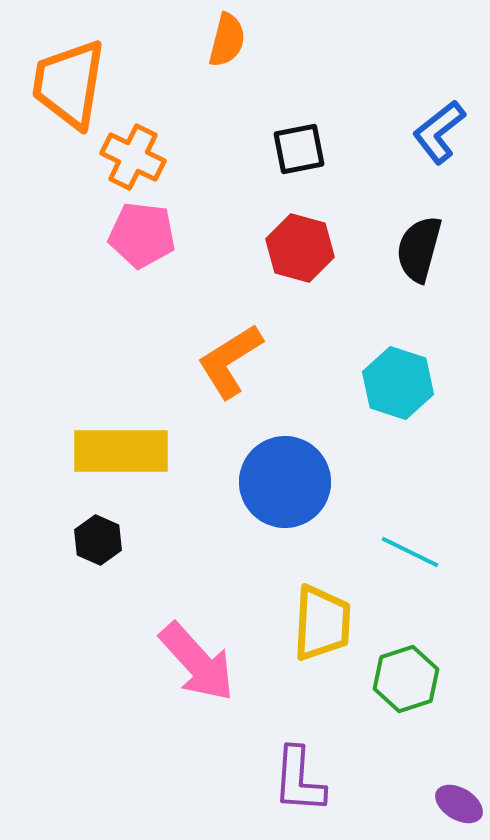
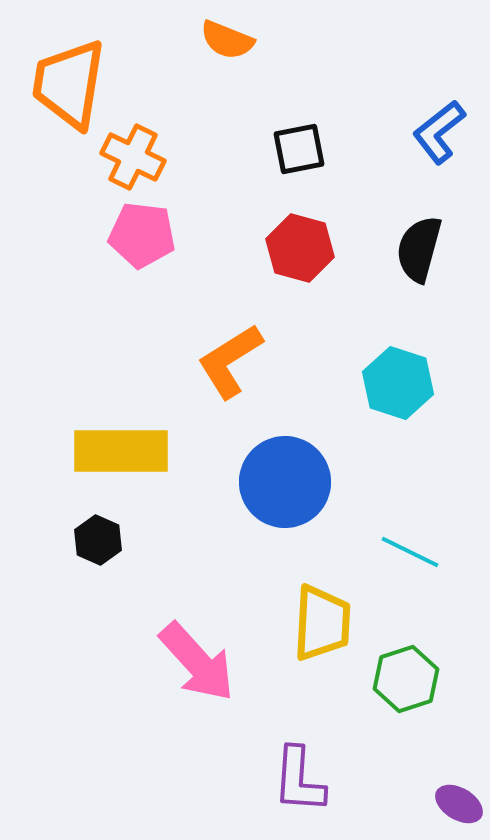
orange semicircle: rotated 98 degrees clockwise
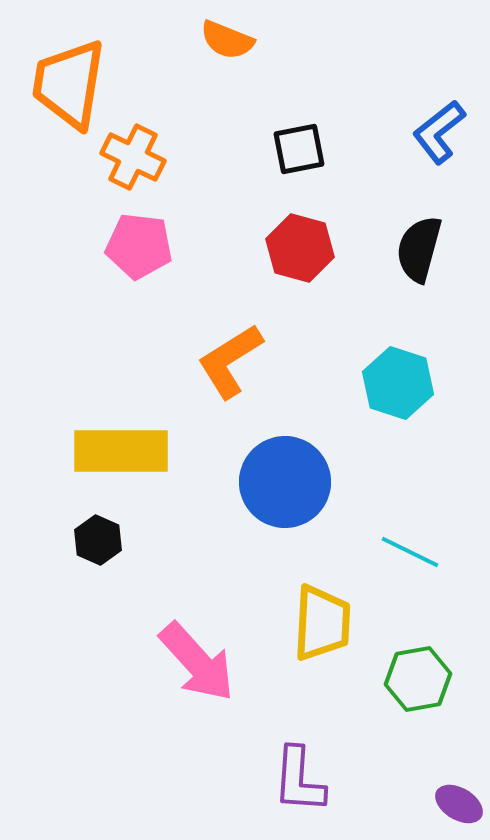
pink pentagon: moved 3 px left, 11 px down
green hexagon: moved 12 px right; rotated 8 degrees clockwise
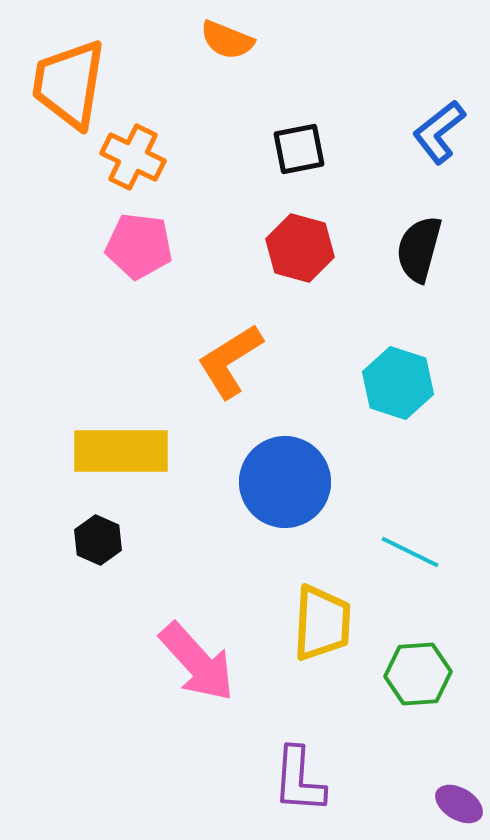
green hexagon: moved 5 px up; rotated 6 degrees clockwise
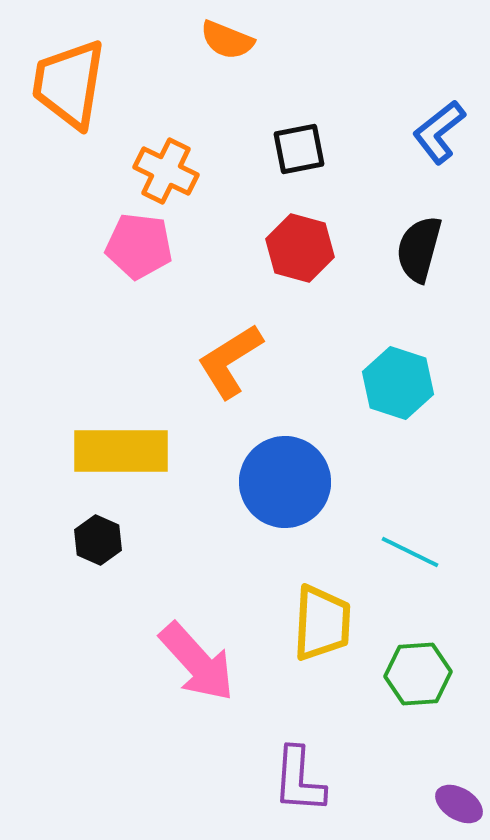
orange cross: moved 33 px right, 14 px down
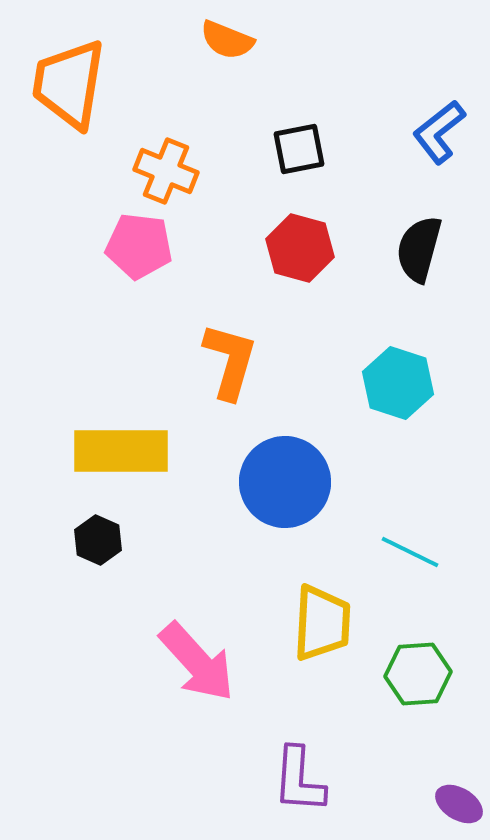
orange cross: rotated 4 degrees counterclockwise
orange L-shape: rotated 138 degrees clockwise
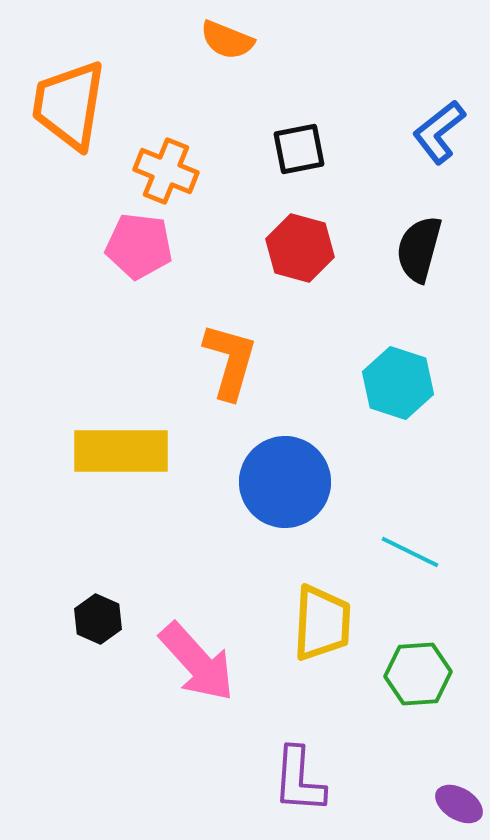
orange trapezoid: moved 21 px down
black hexagon: moved 79 px down
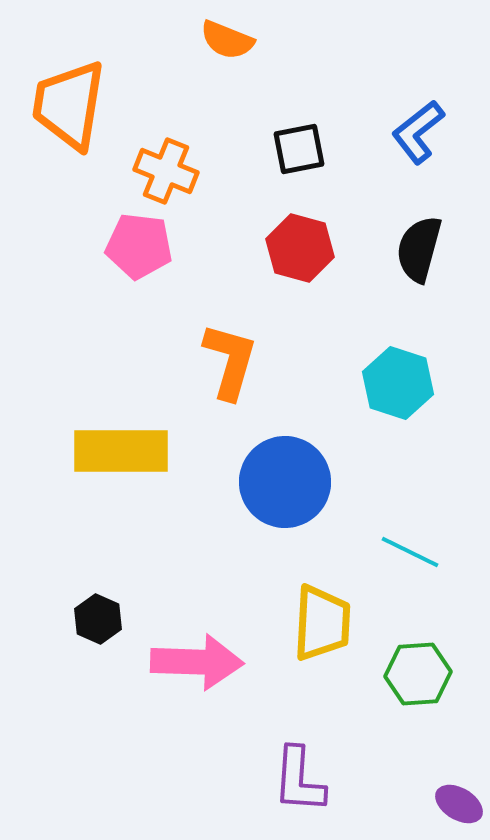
blue L-shape: moved 21 px left
pink arrow: rotated 46 degrees counterclockwise
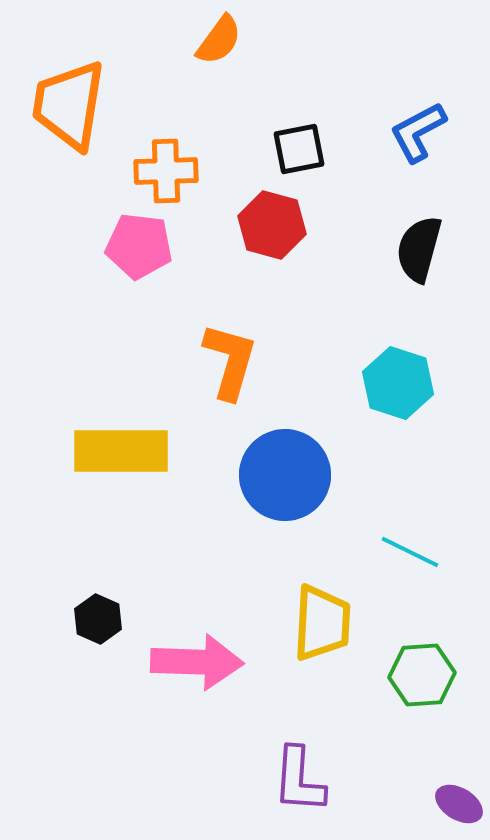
orange semicircle: moved 8 px left; rotated 76 degrees counterclockwise
blue L-shape: rotated 10 degrees clockwise
orange cross: rotated 24 degrees counterclockwise
red hexagon: moved 28 px left, 23 px up
blue circle: moved 7 px up
green hexagon: moved 4 px right, 1 px down
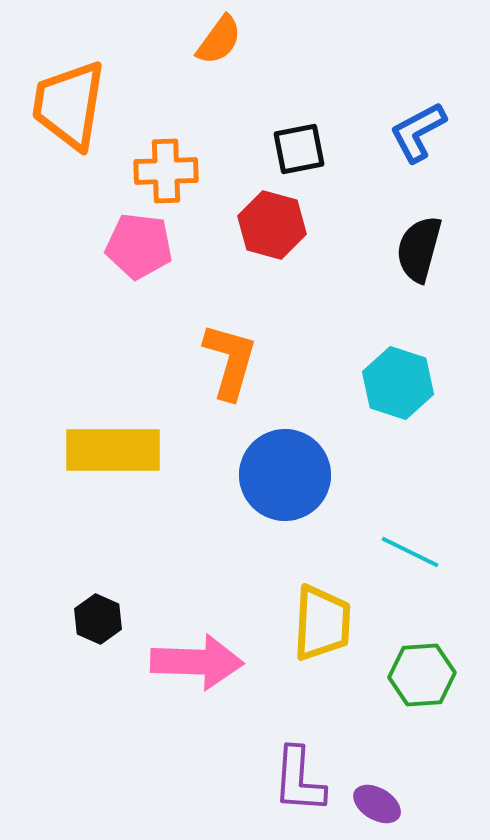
yellow rectangle: moved 8 px left, 1 px up
purple ellipse: moved 82 px left
